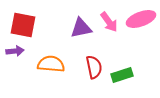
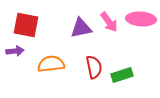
pink ellipse: rotated 24 degrees clockwise
red square: moved 3 px right
orange semicircle: rotated 12 degrees counterclockwise
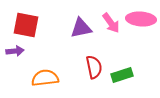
pink arrow: moved 2 px right, 1 px down
orange semicircle: moved 6 px left, 14 px down
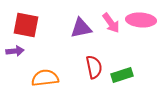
pink ellipse: moved 1 px down
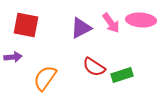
purple triangle: rotated 15 degrees counterclockwise
purple arrow: moved 2 px left, 6 px down
red semicircle: rotated 135 degrees clockwise
orange semicircle: rotated 48 degrees counterclockwise
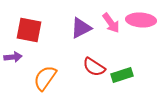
red square: moved 3 px right, 5 px down
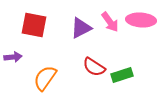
pink arrow: moved 1 px left, 1 px up
red square: moved 5 px right, 5 px up
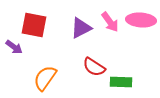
purple arrow: moved 1 px right, 10 px up; rotated 42 degrees clockwise
green rectangle: moved 1 px left, 7 px down; rotated 20 degrees clockwise
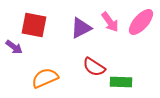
pink ellipse: moved 2 px down; rotated 52 degrees counterclockwise
orange semicircle: rotated 32 degrees clockwise
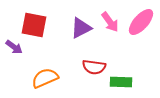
red semicircle: rotated 25 degrees counterclockwise
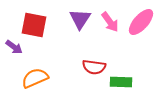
purple triangle: moved 1 px left, 9 px up; rotated 30 degrees counterclockwise
orange semicircle: moved 10 px left
